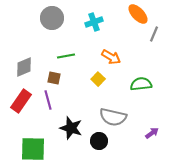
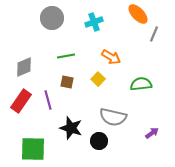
brown square: moved 13 px right, 4 px down
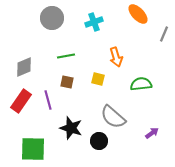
gray line: moved 10 px right
orange arrow: moved 5 px right; rotated 42 degrees clockwise
yellow square: rotated 32 degrees counterclockwise
gray semicircle: rotated 28 degrees clockwise
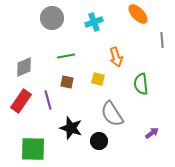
gray line: moved 2 px left, 6 px down; rotated 28 degrees counterclockwise
green semicircle: rotated 90 degrees counterclockwise
gray semicircle: moved 1 px left, 3 px up; rotated 16 degrees clockwise
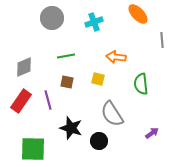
orange arrow: rotated 114 degrees clockwise
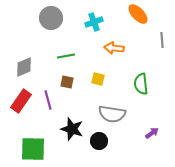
gray circle: moved 1 px left
orange arrow: moved 2 px left, 9 px up
gray semicircle: rotated 48 degrees counterclockwise
black star: moved 1 px right, 1 px down
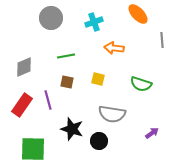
green semicircle: rotated 65 degrees counterclockwise
red rectangle: moved 1 px right, 4 px down
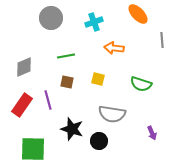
purple arrow: rotated 104 degrees clockwise
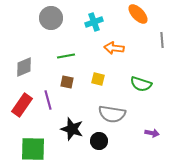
purple arrow: rotated 56 degrees counterclockwise
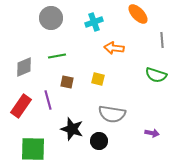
green line: moved 9 px left
green semicircle: moved 15 px right, 9 px up
red rectangle: moved 1 px left, 1 px down
